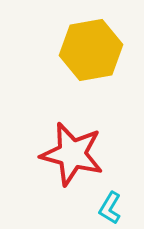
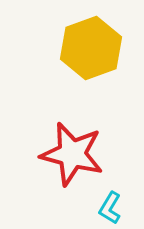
yellow hexagon: moved 2 px up; rotated 10 degrees counterclockwise
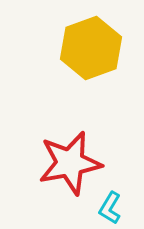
red star: moved 2 px left, 9 px down; rotated 26 degrees counterclockwise
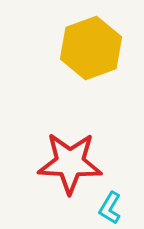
red star: rotated 14 degrees clockwise
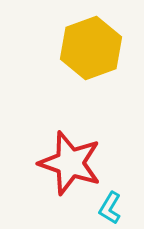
red star: rotated 16 degrees clockwise
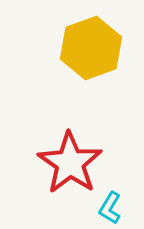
red star: rotated 16 degrees clockwise
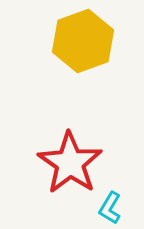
yellow hexagon: moved 8 px left, 7 px up
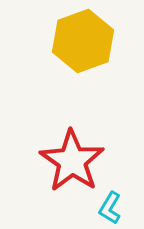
red star: moved 2 px right, 2 px up
